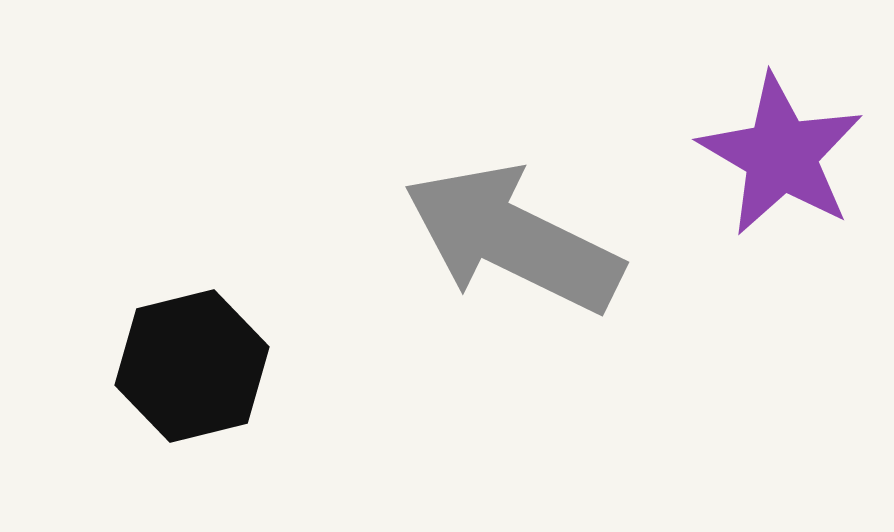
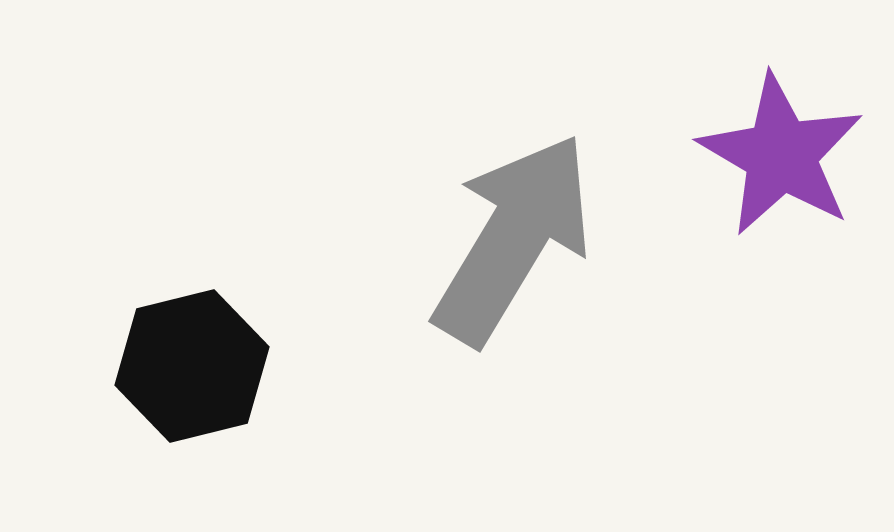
gray arrow: rotated 95 degrees clockwise
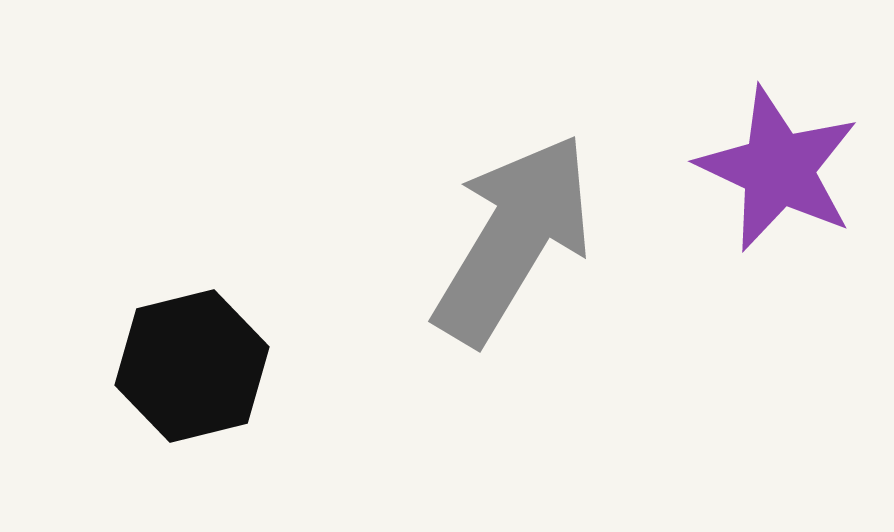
purple star: moved 3 px left, 14 px down; rotated 5 degrees counterclockwise
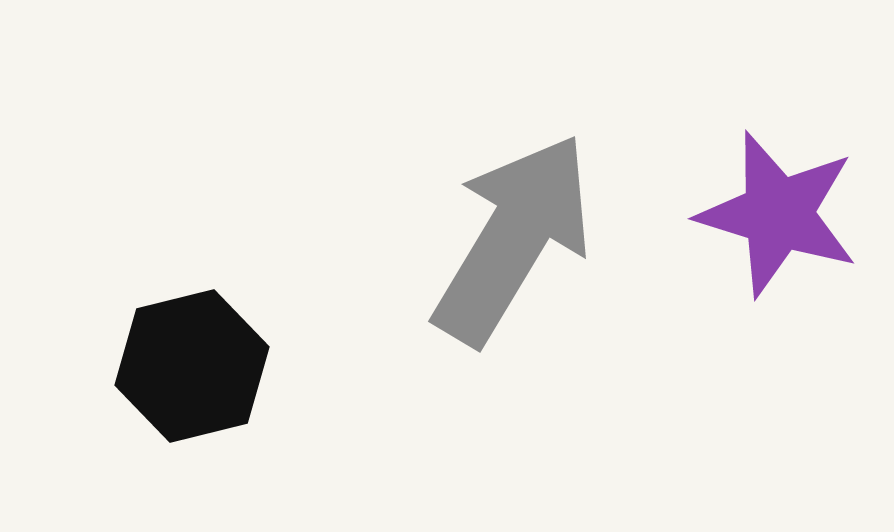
purple star: moved 45 px down; rotated 8 degrees counterclockwise
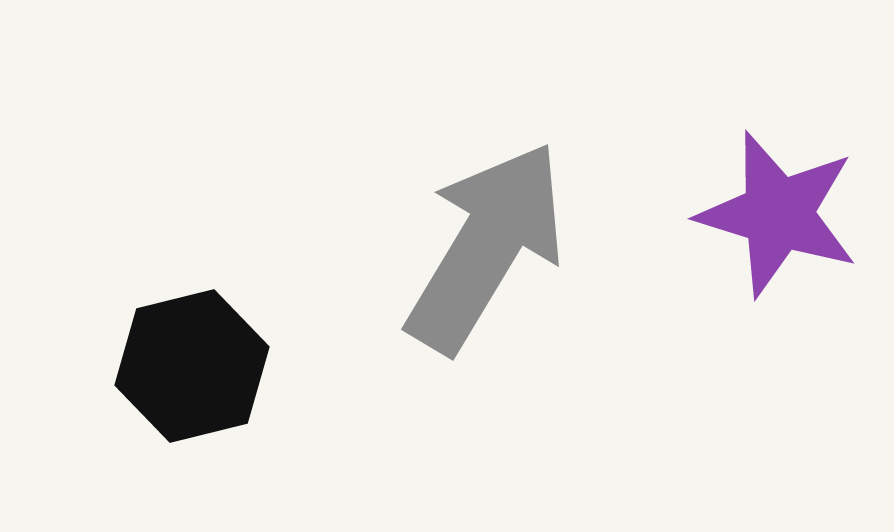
gray arrow: moved 27 px left, 8 px down
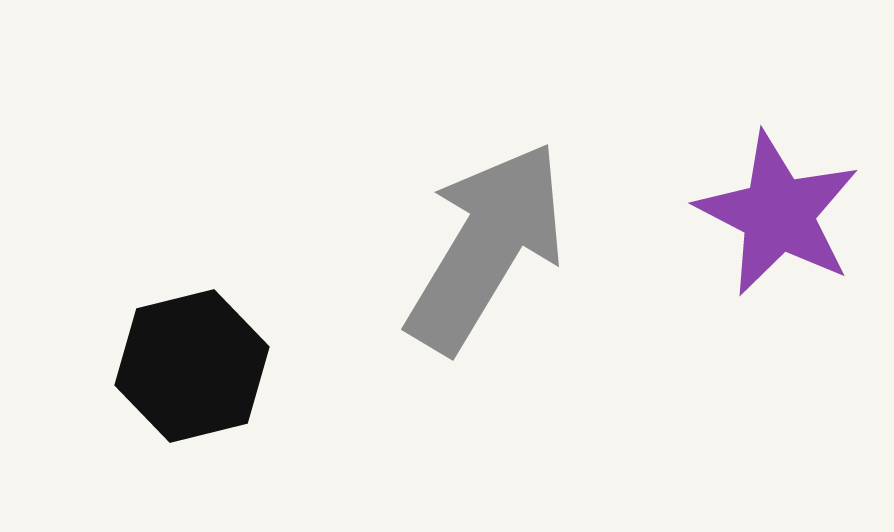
purple star: rotated 10 degrees clockwise
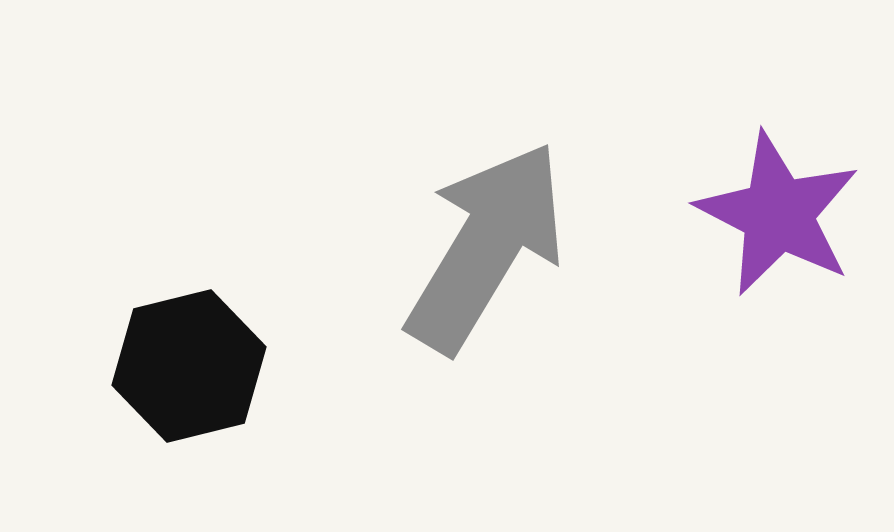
black hexagon: moved 3 px left
